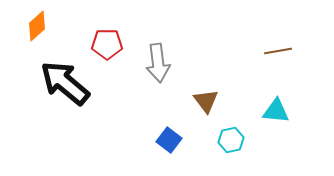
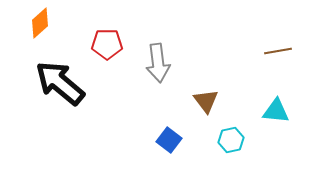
orange diamond: moved 3 px right, 3 px up
black arrow: moved 5 px left
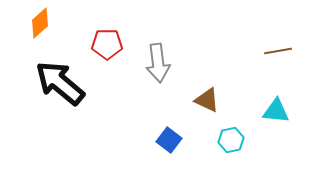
brown triangle: moved 1 px right, 1 px up; rotated 28 degrees counterclockwise
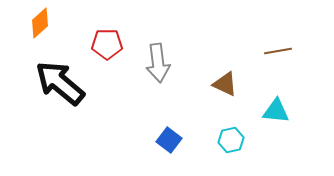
brown triangle: moved 18 px right, 16 px up
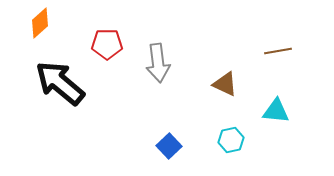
blue square: moved 6 px down; rotated 10 degrees clockwise
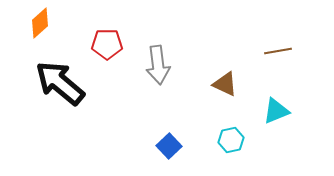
gray arrow: moved 2 px down
cyan triangle: rotated 28 degrees counterclockwise
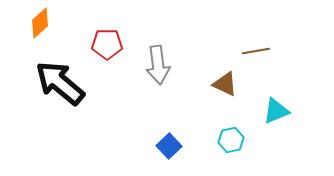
brown line: moved 22 px left
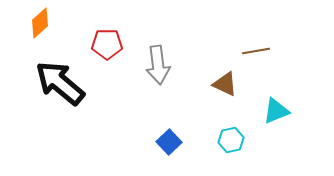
blue square: moved 4 px up
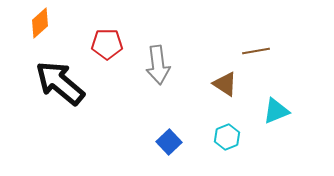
brown triangle: rotated 8 degrees clockwise
cyan hexagon: moved 4 px left, 3 px up; rotated 10 degrees counterclockwise
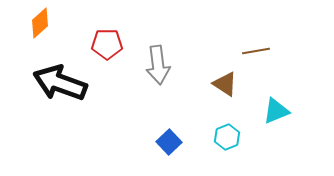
black arrow: rotated 20 degrees counterclockwise
